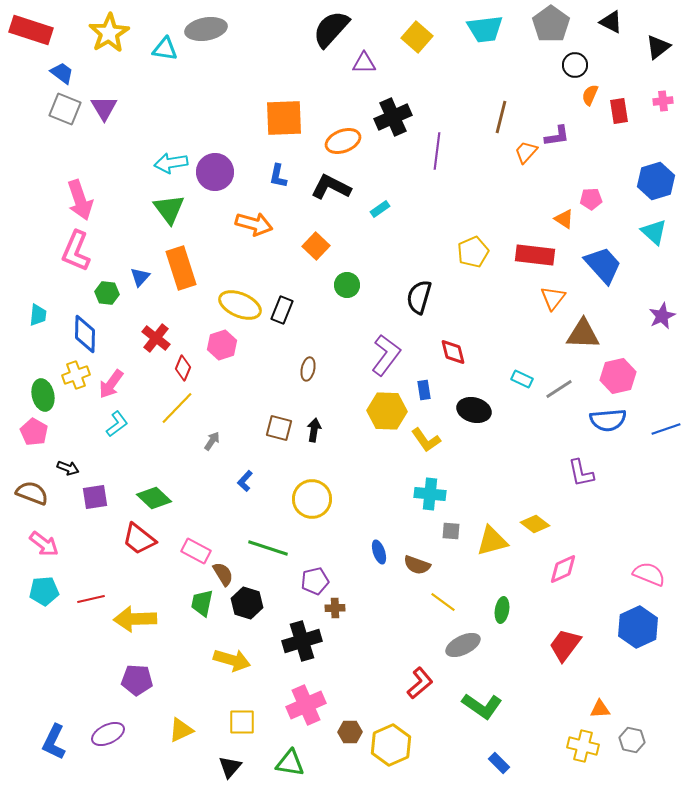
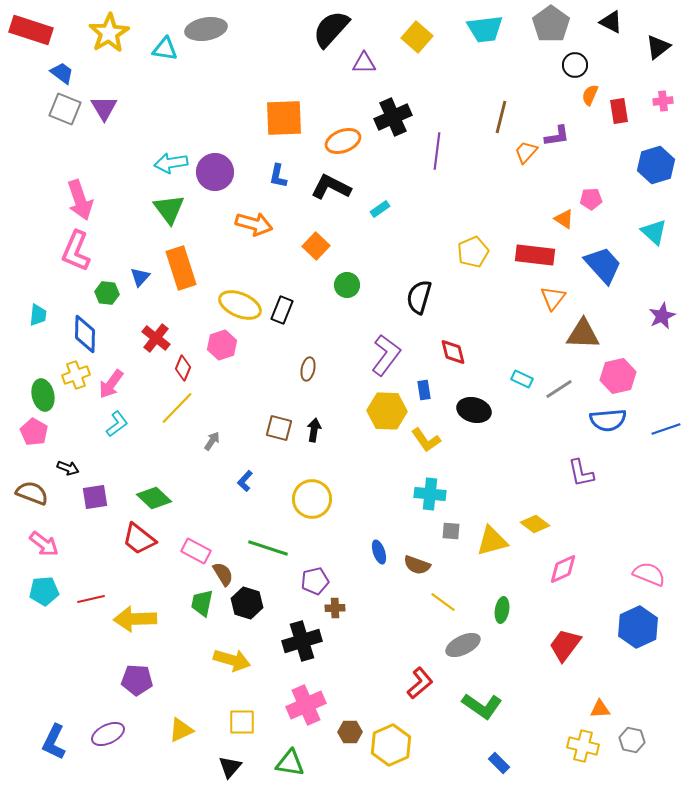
blue hexagon at (656, 181): moved 16 px up
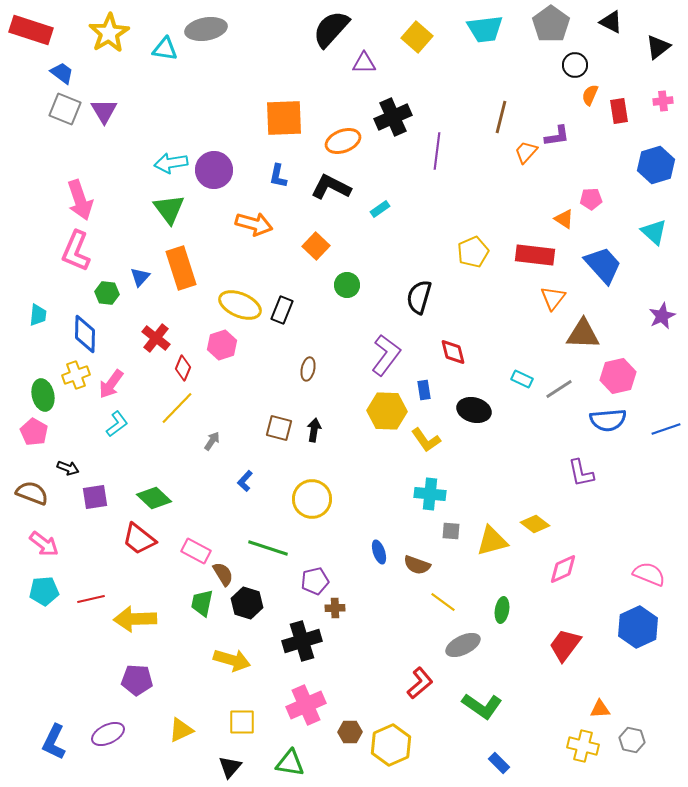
purple triangle at (104, 108): moved 3 px down
purple circle at (215, 172): moved 1 px left, 2 px up
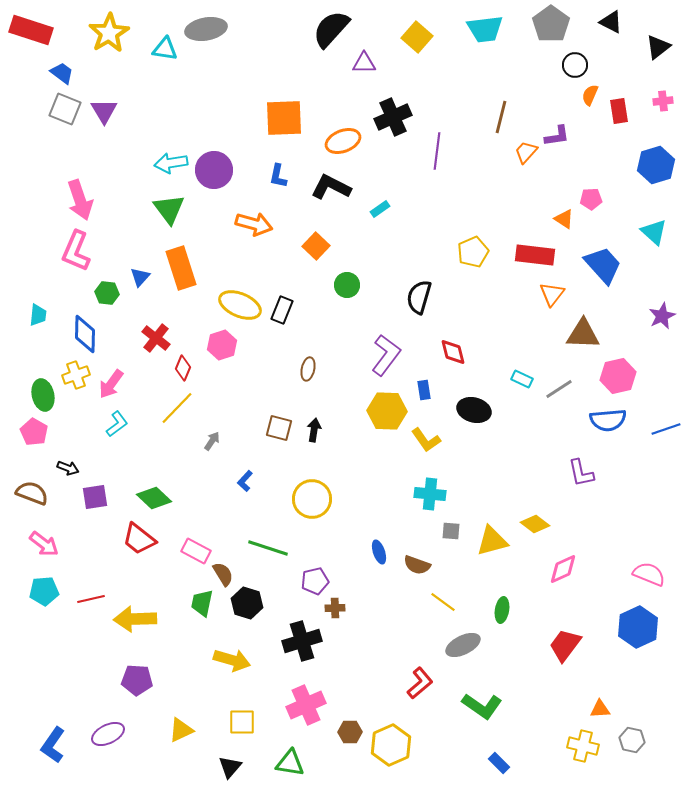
orange triangle at (553, 298): moved 1 px left, 4 px up
blue L-shape at (54, 742): moved 1 px left, 3 px down; rotated 9 degrees clockwise
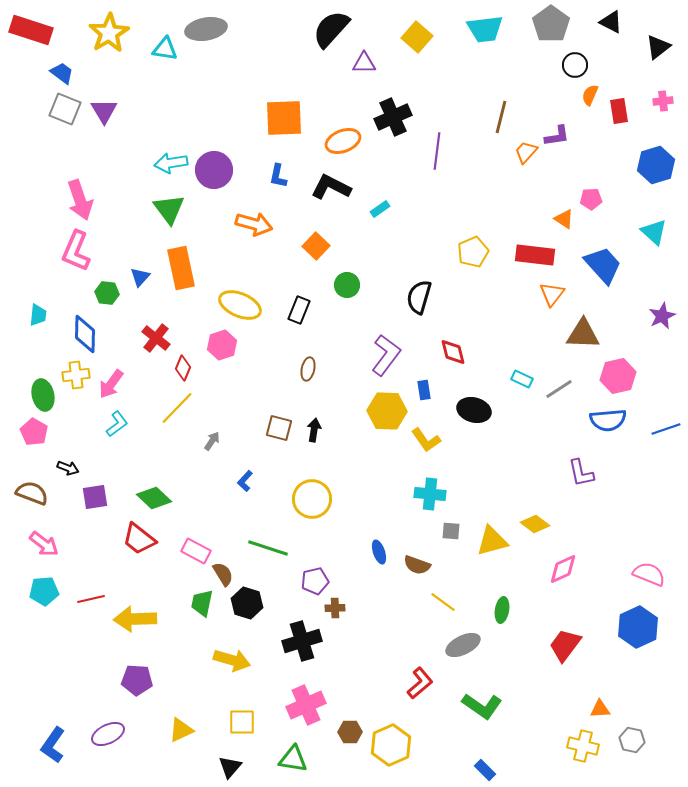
orange rectangle at (181, 268): rotated 6 degrees clockwise
black rectangle at (282, 310): moved 17 px right
yellow cross at (76, 375): rotated 12 degrees clockwise
green triangle at (290, 763): moved 3 px right, 4 px up
blue rectangle at (499, 763): moved 14 px left, 7 px down
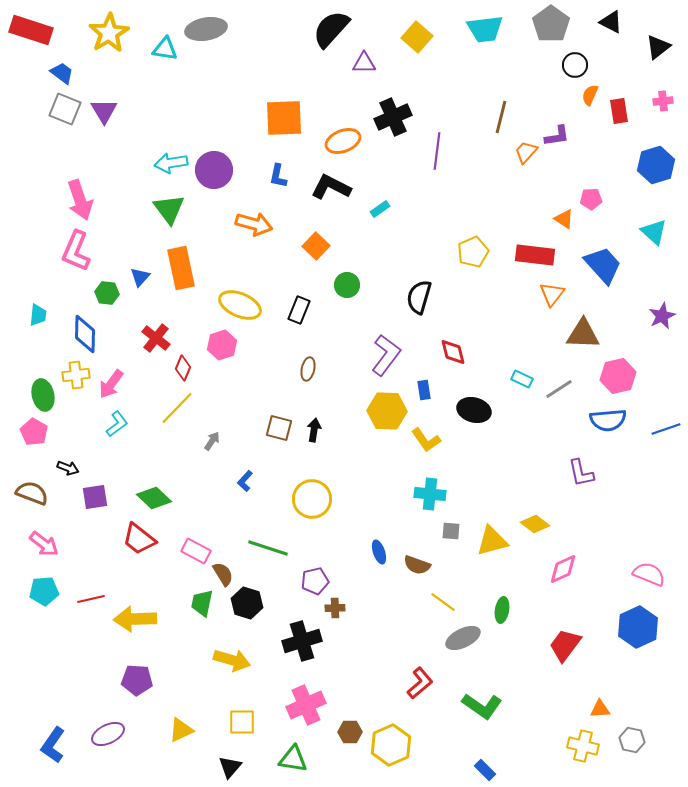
gray ellipse at (463, 645): moved 7 px up
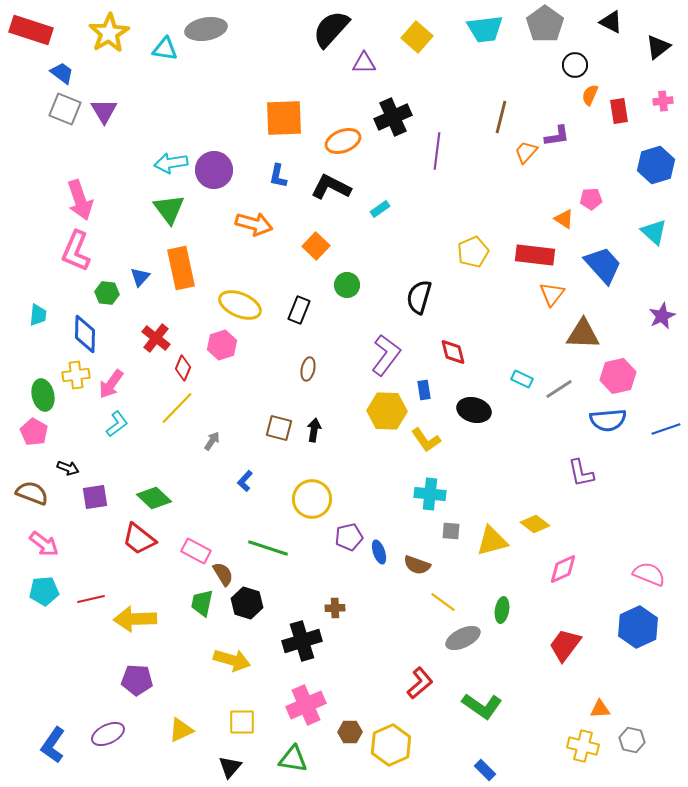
gray pentagon at (551, 24): moved 6 px left
purple pentagon at (315, 581): moved 34 px right, 44 px up
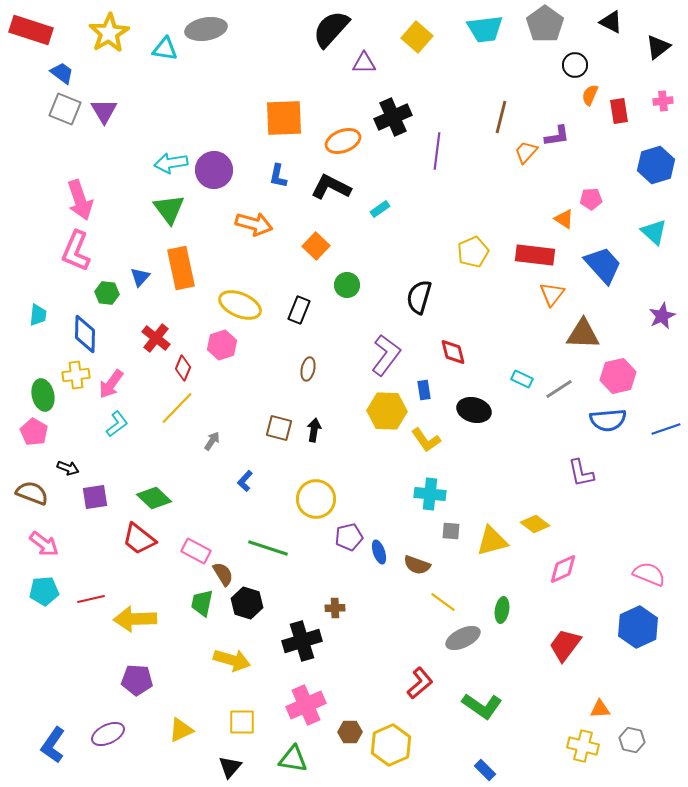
yellow circle at (312, 499): moved 4 px right
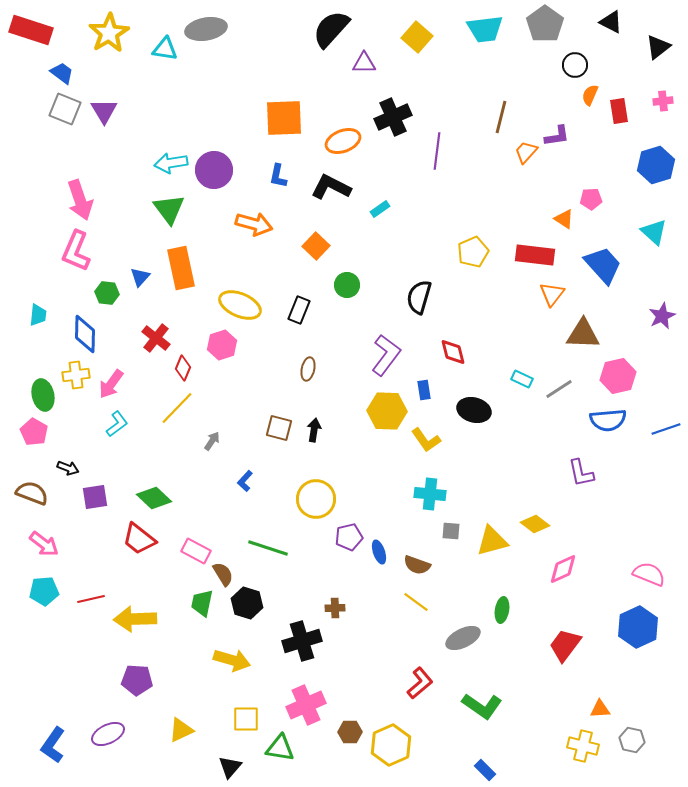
yellow line at (443, 602): moved 27 px left
yellow square at (242, 722): moved 4 px right, 3 px up
green triangle at (293, 759): moved 13 px left, 11 px up
